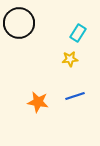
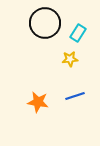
black circle: moved 26 px right
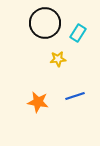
yellow star: moved 12 px left
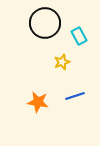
cyan rectangle: moved 1 px right, 3 px down; rotated 60 degrees counterclockwise
yellow star: moved 4 px right, 3 px down; rotated 14 degrees counterclockwise
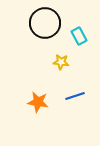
yellow star: moved 1 px left; rotated 28 degrees clockwise
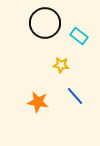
cyan rectangle: rotated 24 degrees counterclockwise
yellow star: moved 3 px down
blue line: rotated 66 degrees clockwise
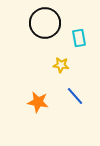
cyan rectangle: moved 2 px down; rotated 42 degrees clockwise
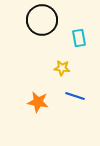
black circle: moved 3 px left, 3 px up
yellow star: moved 1 px right, 3 px down
blue line: rotated 30 degrees counterclockwise
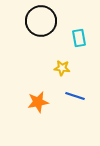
black circle: moved 1 px left, 1 px down
orange star: rotated 20 degrees counterclockwise
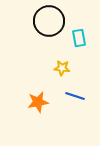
black circle: moved 8 px right
